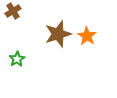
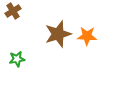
orange star: rotated 30 degrees counterclockwise
green star: rotated 21 degrees clockwise
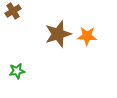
green star: moved 12 px down
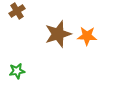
brown cross: moved 4 px right
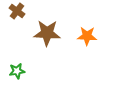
brown cross: rotated 21 degrees counterclockwise
brown star: moved 11 px left, 1 px up; rotated 20 degrees clockwise
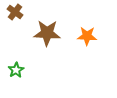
brown cross: moved 2 px left, 1 px down
green star: moved 1 px left, 1 px up; rotated 21 degrees counterclockwise
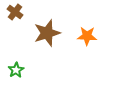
brown star: rotated 20 degrees counterclockwise
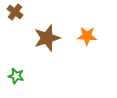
brown star: moved 5 px down
green star: moved 6 px down; rotated 28 degrees counterclockwise
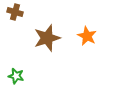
brown cross: rotated 21 degrees counterclockwise
orange star: rotated 24 degrees clockwise
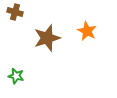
orange star: moved 5 px up
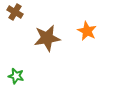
brown cross: rotated 14 degrees clockwise
brown star: rotated 8 degrees clockwise
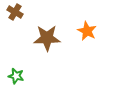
brown star: rotated 8 degrees clockwise
